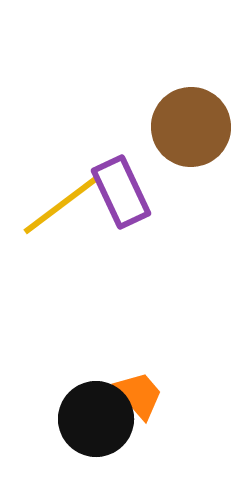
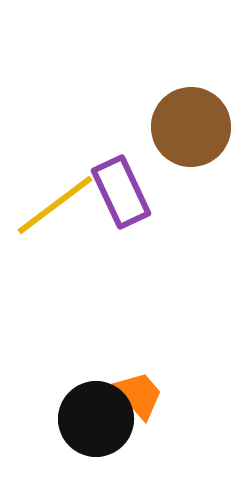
yellow line: moved 6 px left
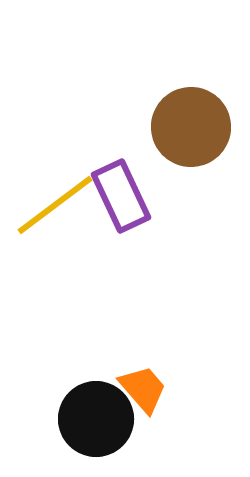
purple rectangle: moved 4 px down
orange trapezoid: moved 4 px right, 6 px up
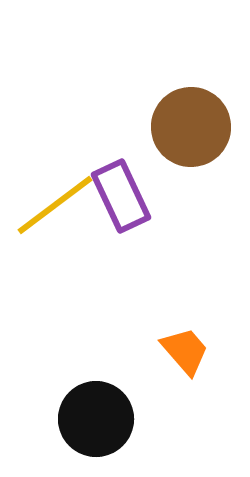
orange trapezoid: moved 42 px right, 38 px up
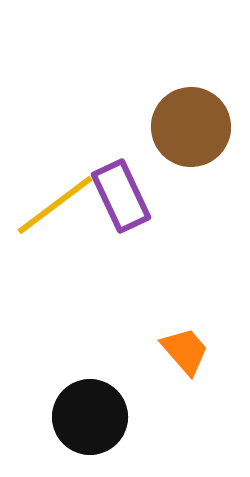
black circle: moved 6 px left, 2 px up
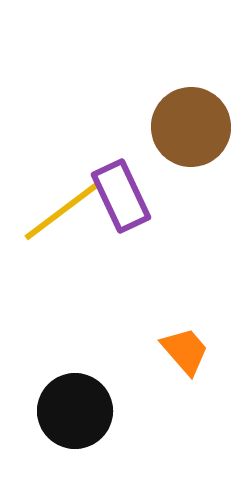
yellow line: moved 7 px right, 6 px down
black circle: moved 15 px left, 6 px up
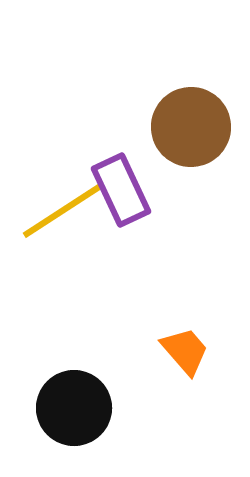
purple rectangle: moved 6 px up
yellow line: rotated 4 degrees clockwise
black circle: moved 1 px left, 3 px up
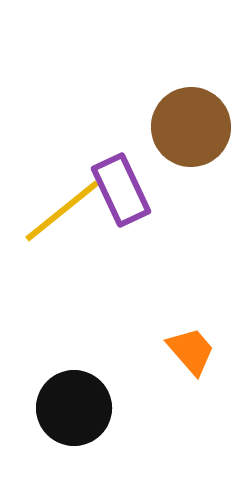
yellow line: rotated 6 degrees counterclockwise
orange trapezoid: moved 6 px right
